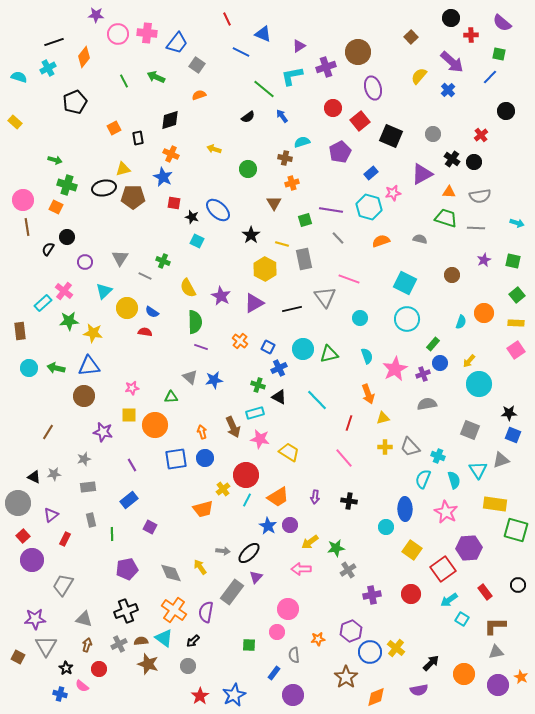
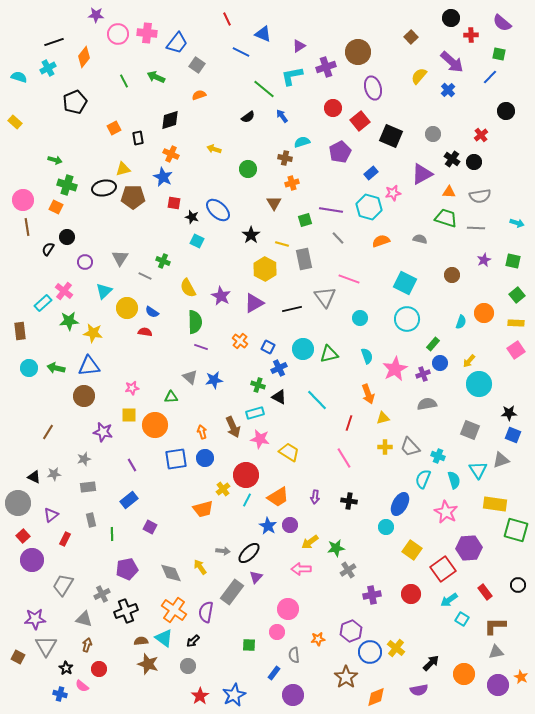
pink line at (344, 458): rotated 10 degrees clockwise
blue ellipse at (405, 509): moved 5 px left, 5 px up; rotated 30 degrees clockwise
gray cross at (119, 644): moved 17 px left, 50 px up
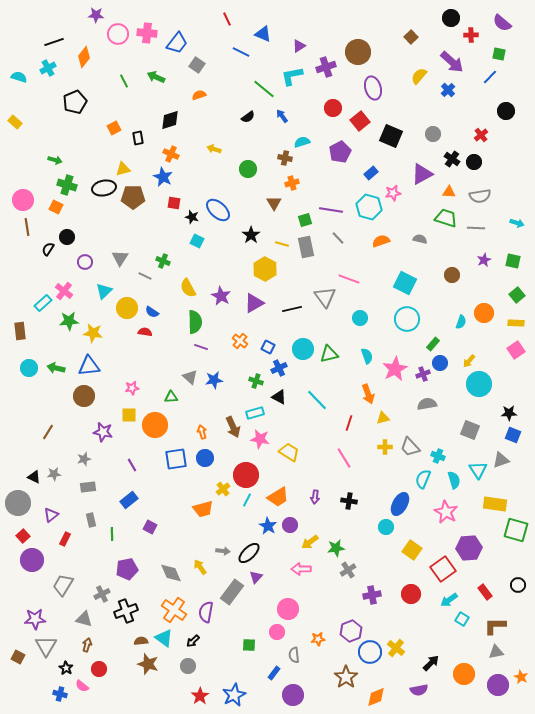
gray rectangle at (304, 259): moved 2 px right, 12 px up
green cross at (258, 385): moved 2 px left, 4 px up
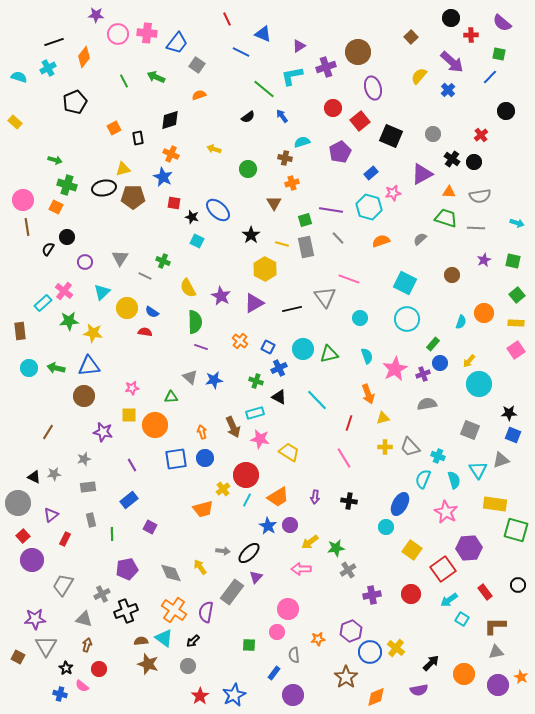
gray semicircle at (420, 239): rotated 56 degrees counterclockwise
cyan triangle at (104, 291): moved 2 px left, 1 px down
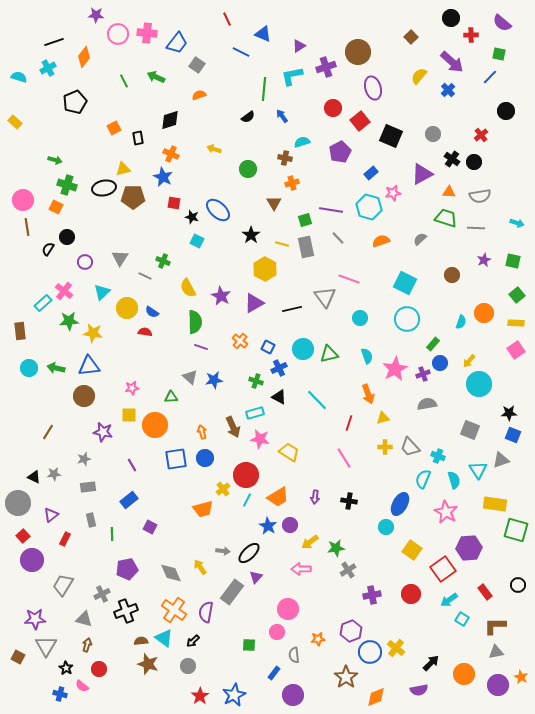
green line at (264, 89): rotated 55 degrees clockwise
